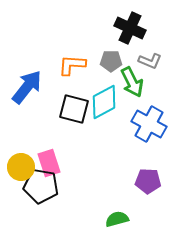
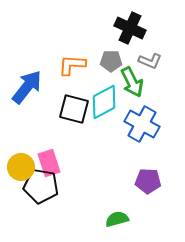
blue cross: moved 7 px left
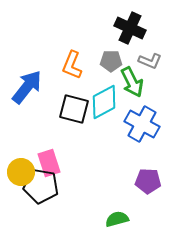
orange L-shape: rotated 72 degrees counterclockwise
yellow circle: moved 5 px down
